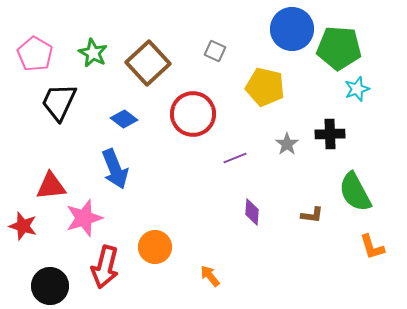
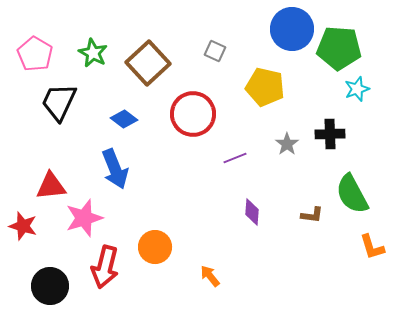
green semicircle: moved 3 px left, 2 px down
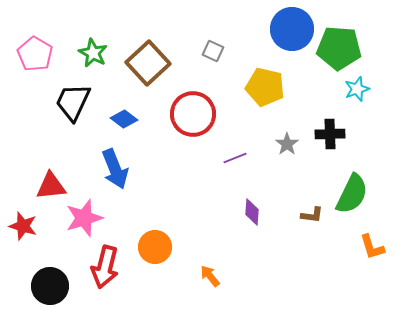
gray square: moved 2 px left
black trapezoid: moved 14 px right
green semicircle: rotated 126 degrees counterclockwise
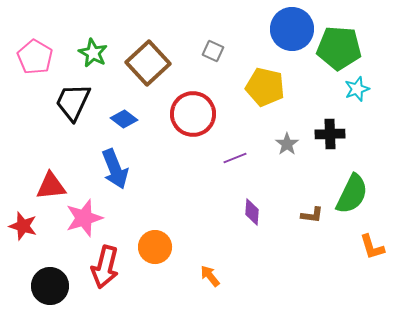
pink pentagon: moved 3 px down
